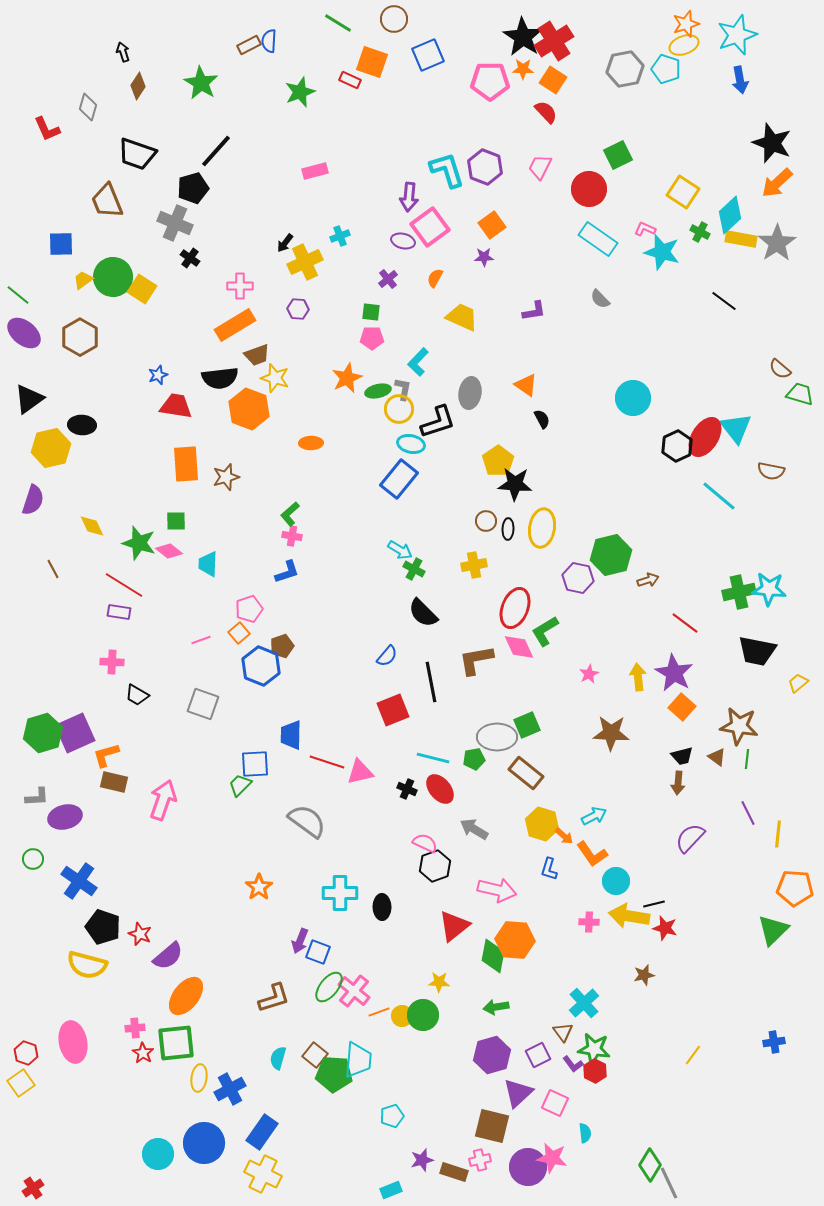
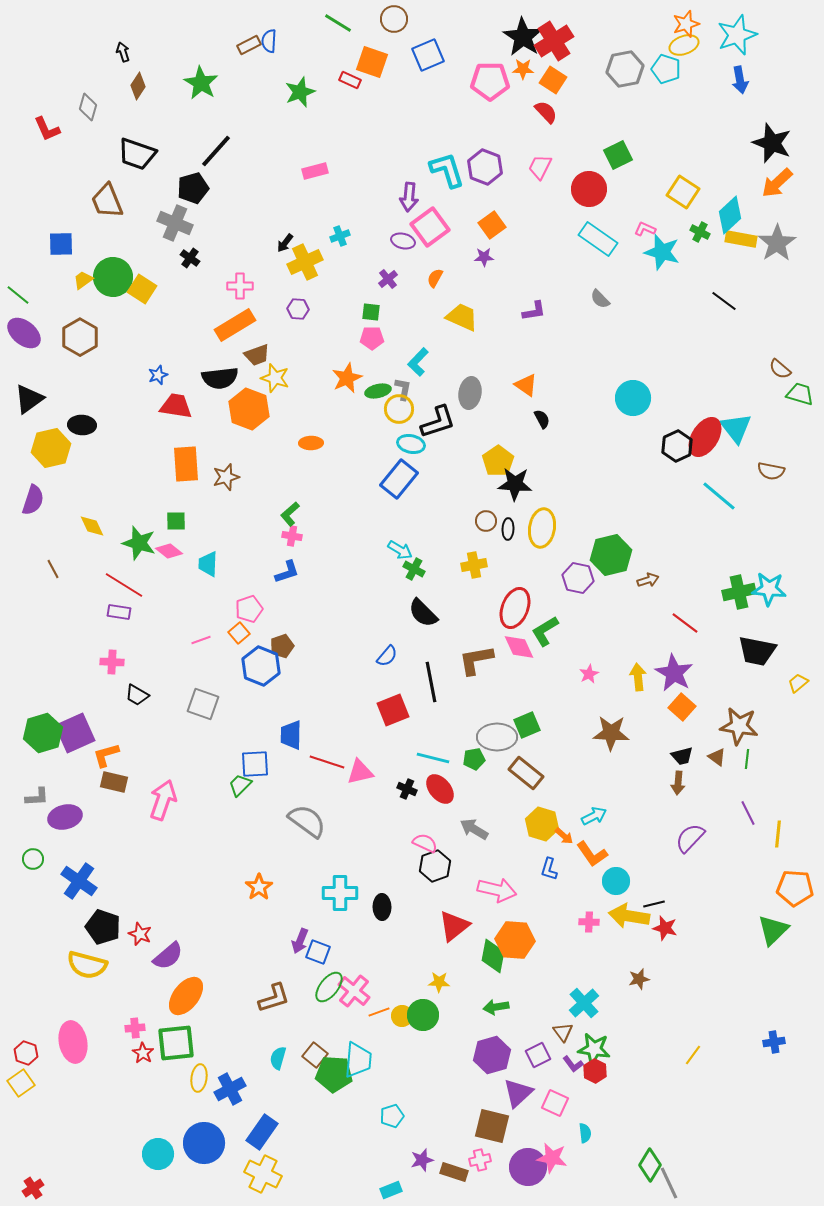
brown star at (644, 975): moved 5 px left, 4 px down
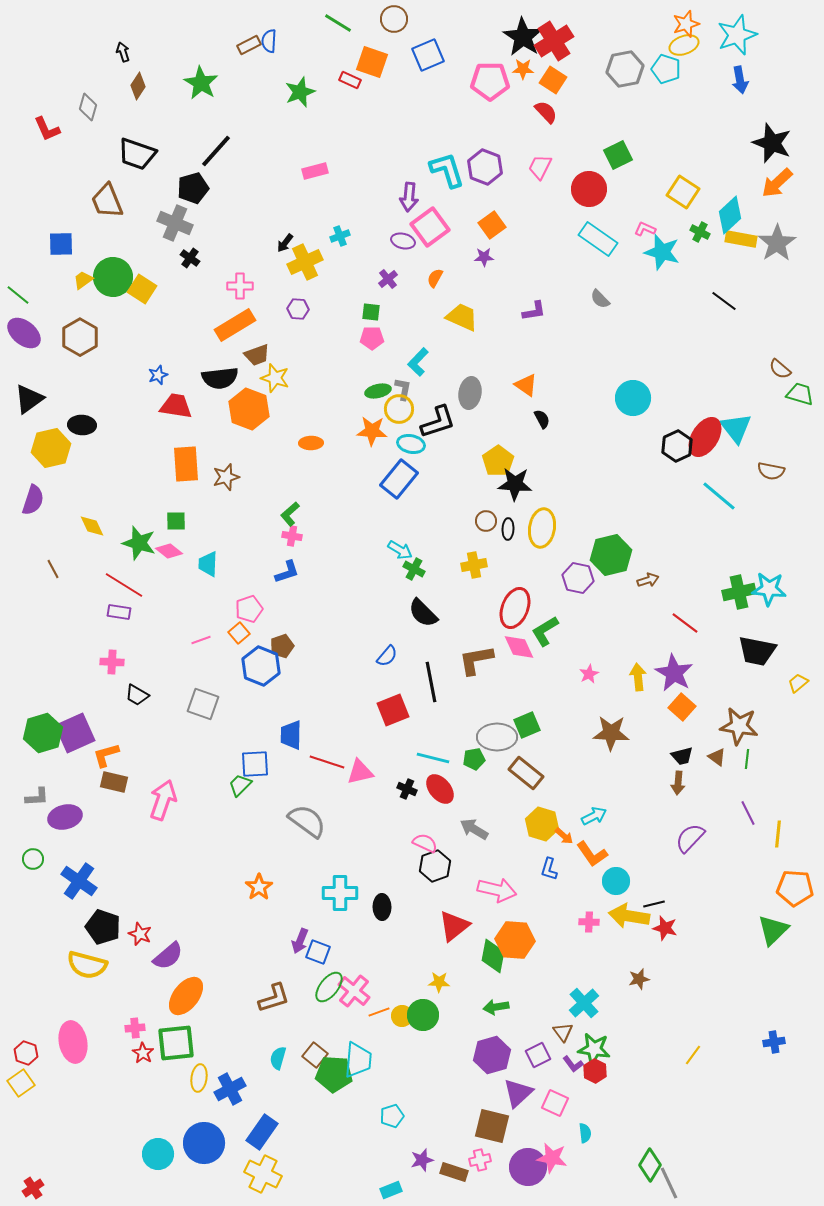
orange star at (347, 378): moved 25 px right, 53 px down; rotated 28 degrees clockwise
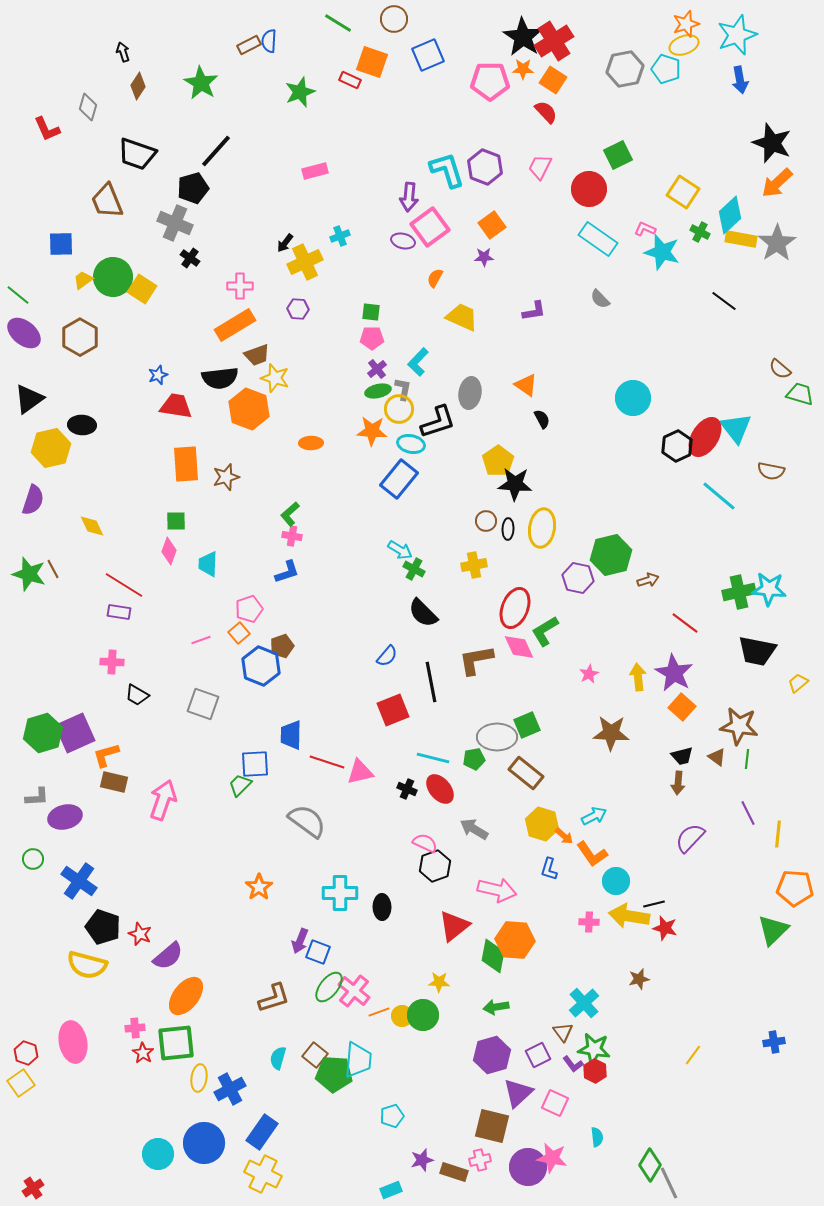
purple cross at (388, 279): moved 11 px left, 90 px down
green star at (139, 543): moved 110 px left, 31 px down
pink diamond at (169, 551): rotated 72 degrees clockwise
cyan semicircle at (585, 1133): moved 12 px right, 4 px down
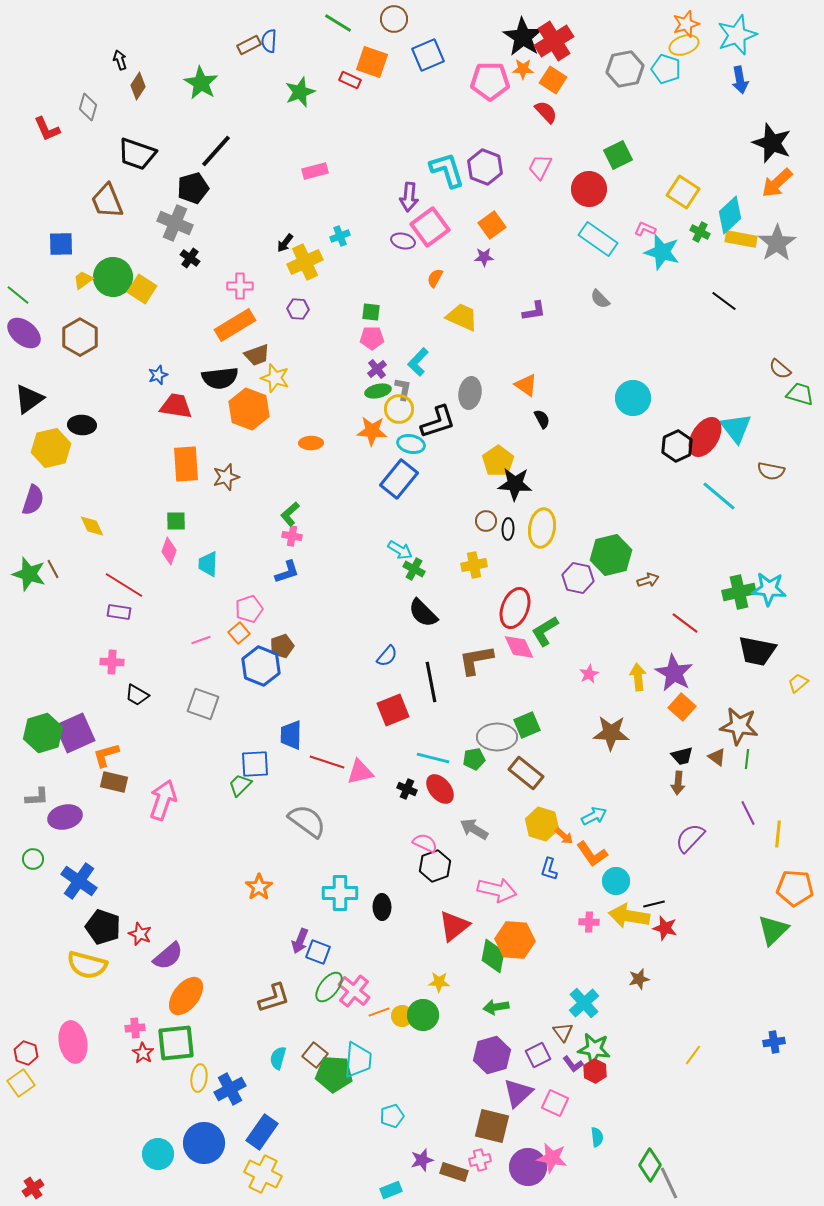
black arrow at (123, 52): moved 3 px left, 8 px down
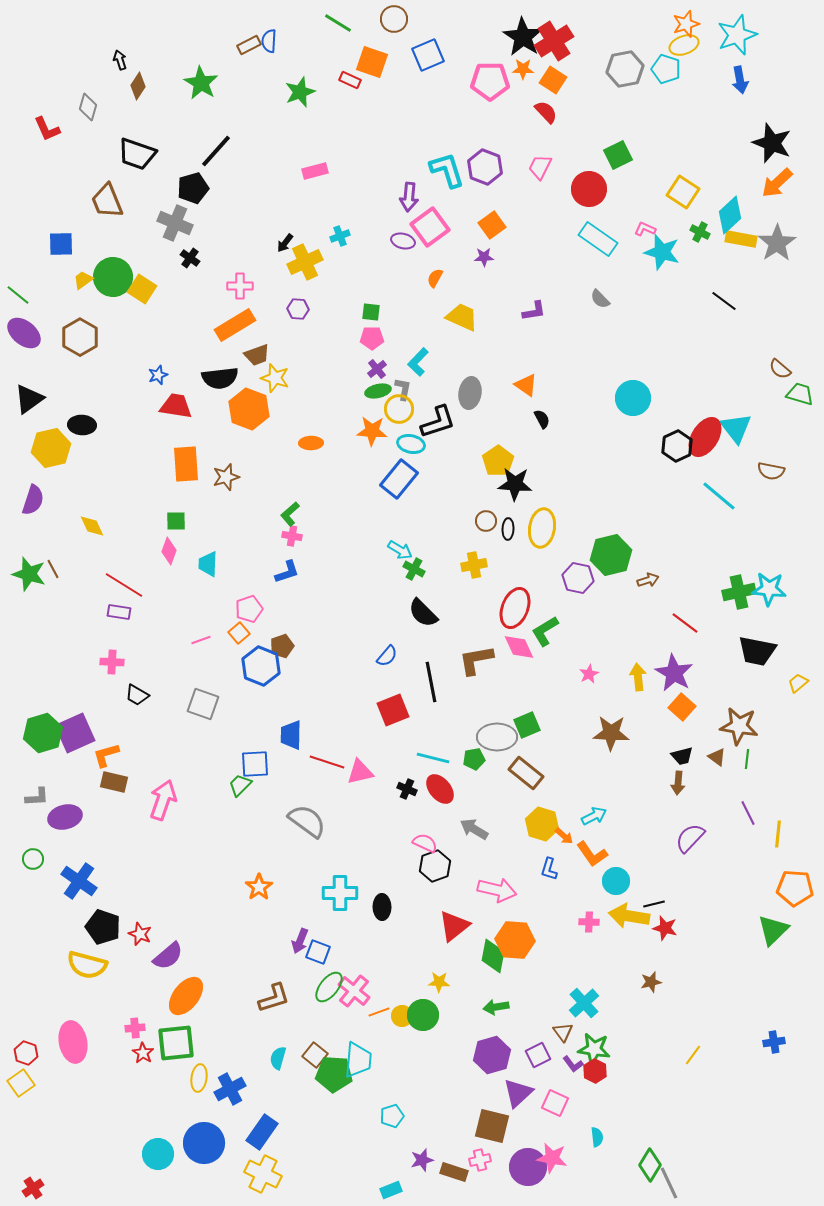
brown star at (639, 979): moved 12 px right, 3 px down
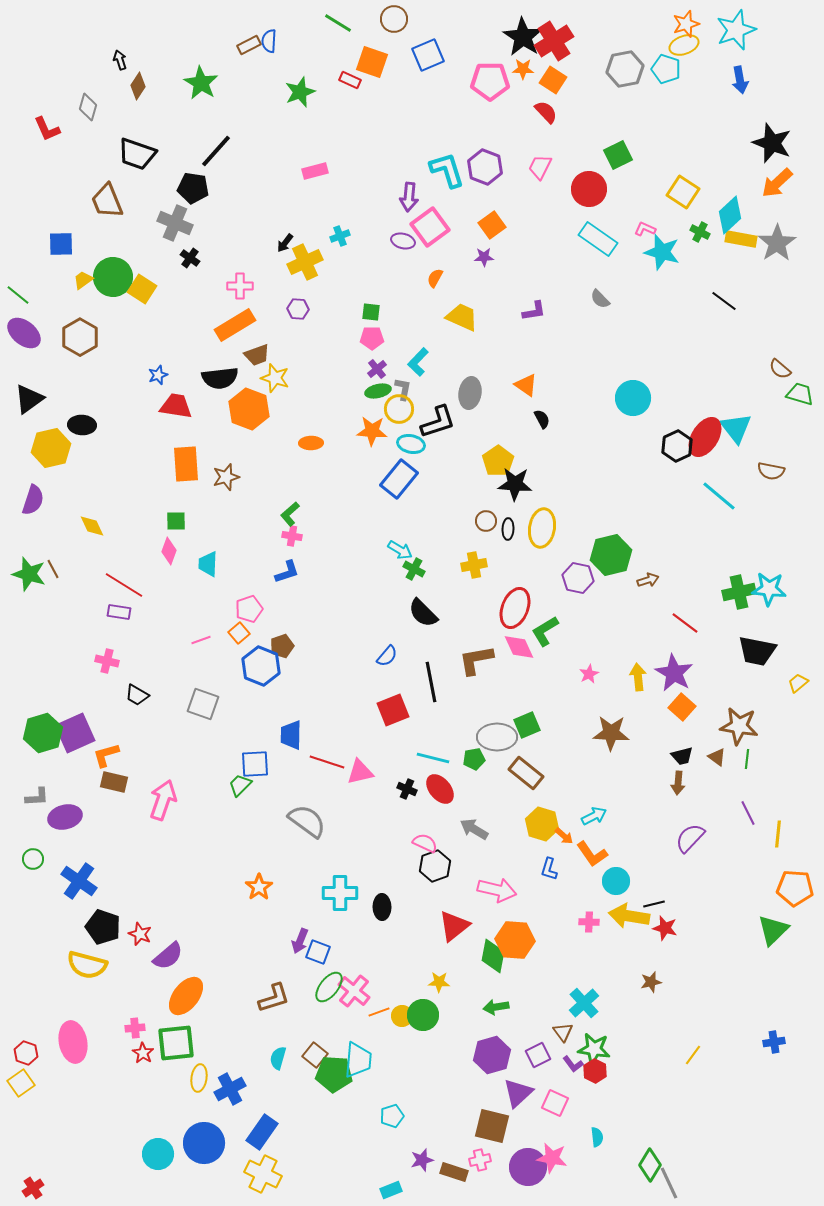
cyan star at (737, 35): moved 1 px left, 5 px up
black pentagon at (193, 188): rotated 24 degrees clockwise
pink cross at (112, 662): moved 5 px left, 1 px up; rotated 10 degrees clockwise
